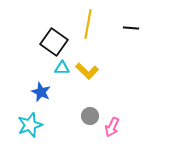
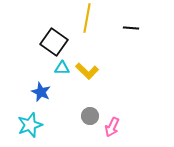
yellow line: moved 1 px left, 6 px up
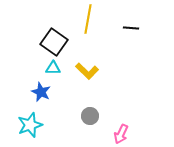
yellow line: moved 1 px right, 1 px down
cyan triangle: moved 9 px left
pink arrow: moved 9 px right, 7 px down
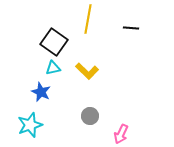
cyan triangle: rotated 14 degrees counterclockwise
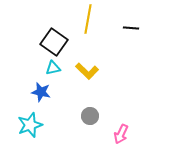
blue star: rotated 12 degrees counterclockwise
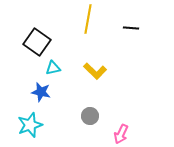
black square: moved 17 px left
yellow L-shape: moved 8 px right
